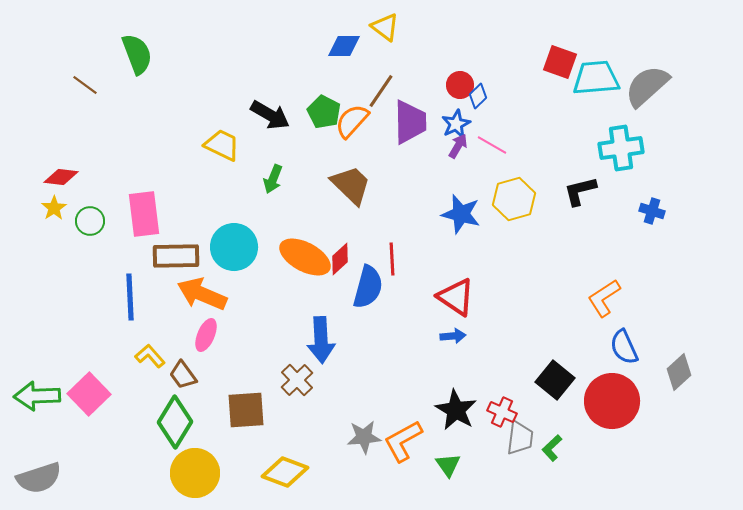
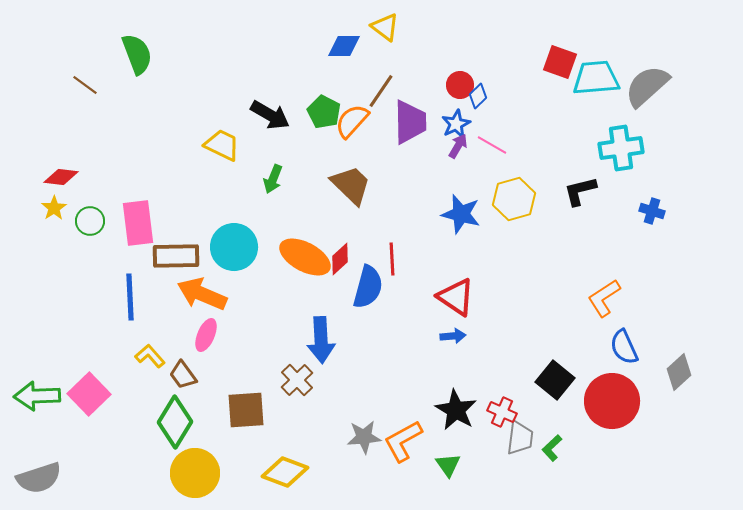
pink rectangle at (144, 214): moved 6 px left, 9 px down
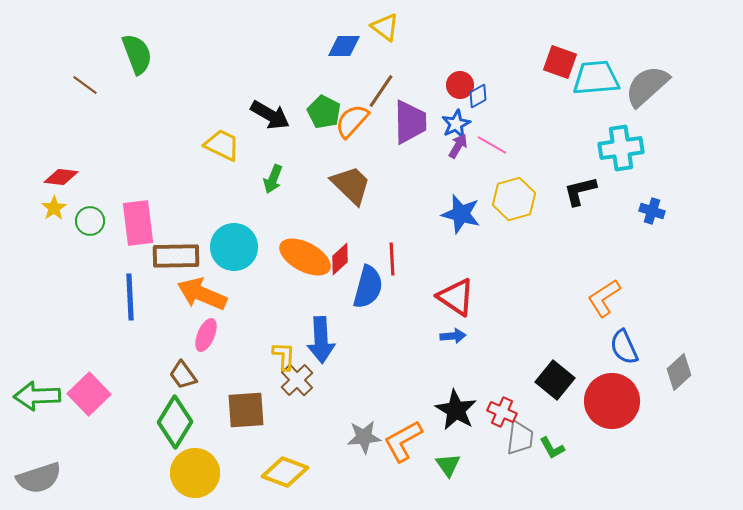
blue diamond at (478, 96): rotated 15 degrees clockwise
yellow L-shape at (150, 356): moved 134 px right; rotated 44 degrees clockwise
green L-shape at (552, 448): rotated 76 degrees counterclockwise
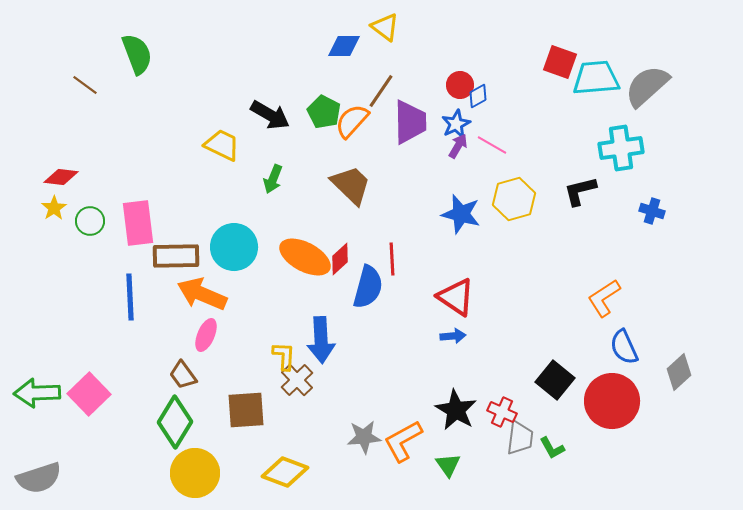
green arrow at (37, 396): moved 3 px up
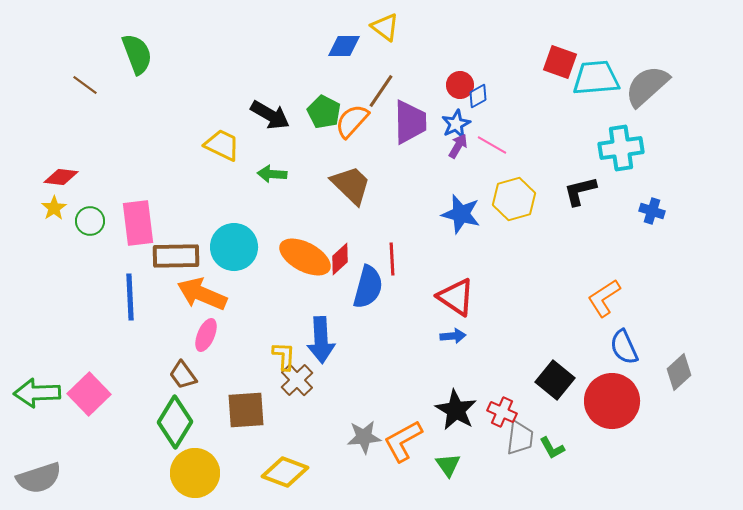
green arrow at (273, 179): moved 1 px left, 5 px up; rotated 72 degrees clockwise
